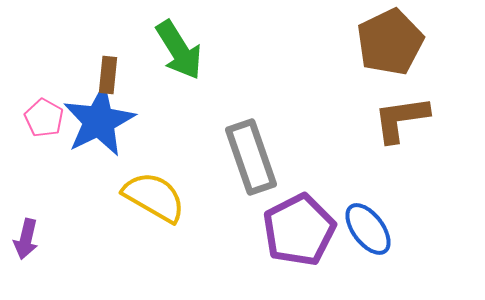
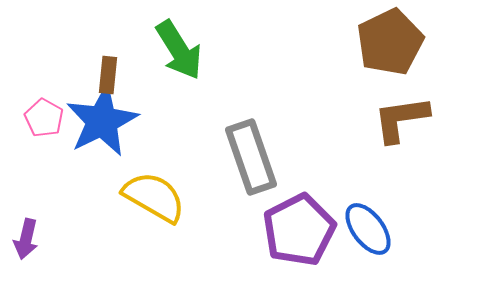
blue star: moved 3 px right
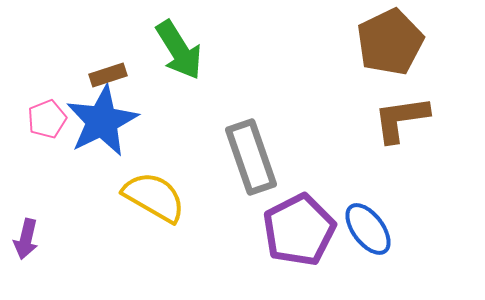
brown rectangle: rotated 66 degrees clockwise
pink pentagon: moved 3 px right, 1 px down; rotated 21 degrees clockwise
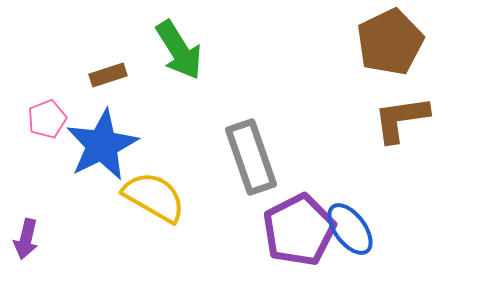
blue star: moved 24 px down
blue ellipse: moved 18 px left
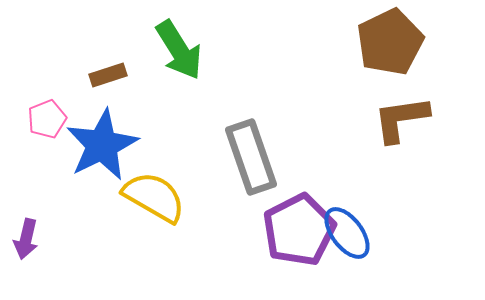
blue ellipse: moved 3 px left, 4 px down
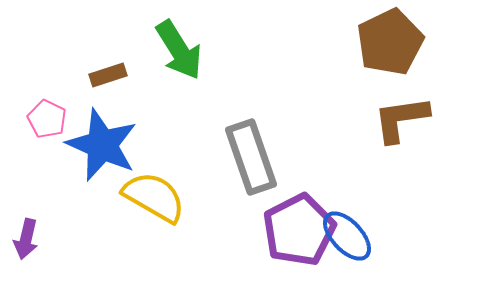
pink pentagon: rotated 24 degrees counterclockwise
blue star: rotated 22 degrees counterclockwise
blue ellipse: moved 3 px down; rotated 6 degrees counterclockwise
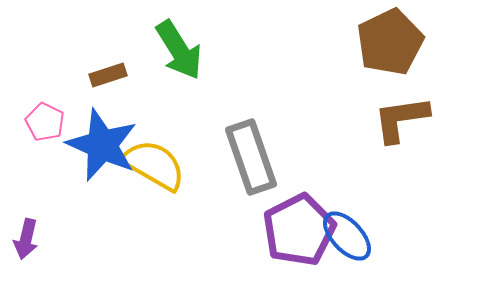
pink pentagon: moved 2 px left, 3 px down
yellow semicircle: moved 32 px up
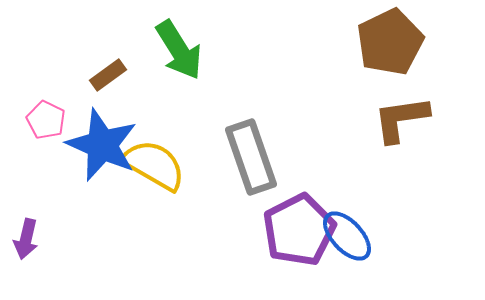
brown rectangle: rotated 18 degrees counterclockwise
pink pentagon: moved 1 px right, 2 px up
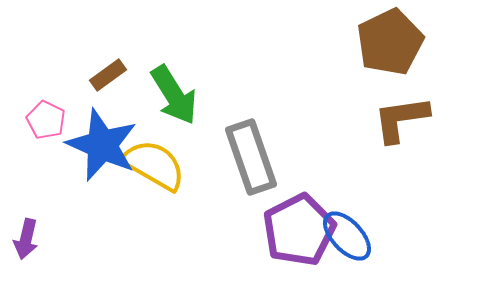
green arrow: moved 5 px left, 45 px down
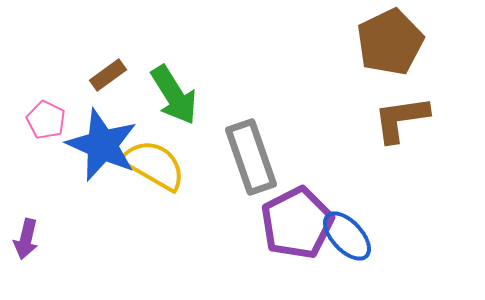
purple pentagon: moved 2 px left, 7 px up
